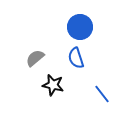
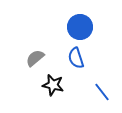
blue line: moved 2 px up
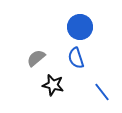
gray semicircle: moved 1 px right
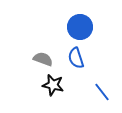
gray semicircle: moved 7 px right, 1 px down; rotated 60 degrees clockwise
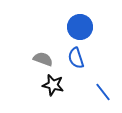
blue line: moved 1 px right
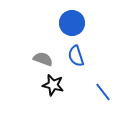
blue circle: moved 8 px left, 4 px up
blue semicircle: moved 2 px up
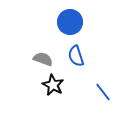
blue circle: moved 2 px left, 1 px up
black star: rotated 15 degrees clockwise
